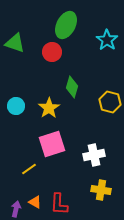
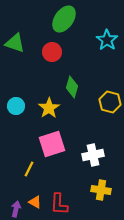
green ellipse: moved 2 px left, 6 px up; rotated 8 degrees clockwise
white cross: moved 1 px left
yellow line: rotated 28 degrees counterclockwise
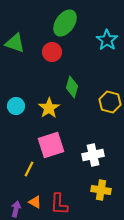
green ellipse: moved 1 px right, 4 px down
pink square: moved 1 px left, 1 px down
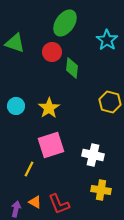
green diamond: moved 19 px up; rotated 10 degrees counterclockwise
white cross: rotated 25 degrees clockwise
red L-shape: rotated 25 degrees counterclockwise
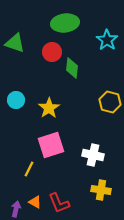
green ellipse: rotated 48 degrees clockwise
cyan circle: moved 6 px up
red L-shape: moved 1 px up
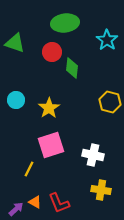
purple arrow: rotated 35 degrees clockwise
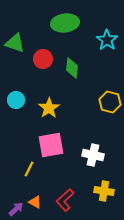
red circle: moved 9 px left, 7 px down
pink square: rotated 8 degrees clockwise
yellow cross: moved 3 px right, 1 px down
red L-shape: moved 6 px right, 3 px up; rotated 70 degrees clockwise
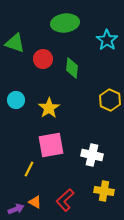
yellow hexagon: moved 2 px up; rotated 10 degrees clockwise
white cross: moved 1 px left
purple arrow: rotated 21 degrees clockwise
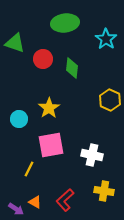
cyan star: moved 1 px left, 1 px up
cyan circle: moved 3 px right, 19 px down
purple arrow: rotated 56 degrees clockwise
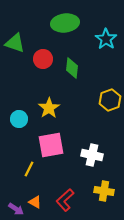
yellow hexagon: rotated 15 degrees clockwise
